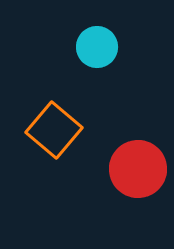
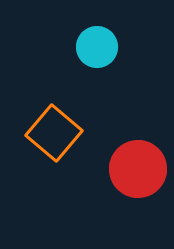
orange square: moved 3 px down
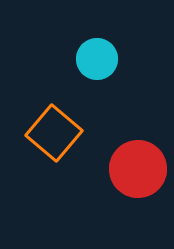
cyan circle: moved 12 px down
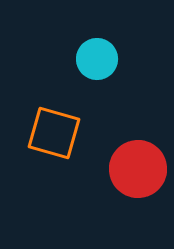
orange square: rotated 24 degrees counterclockwise
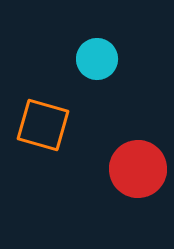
orange square: moved 11 px left, 8 px up
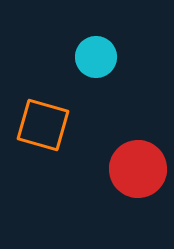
cyan circle: moved 1 px left, 2 px up
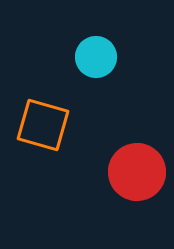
red circle: moved 1 px left, 3 px down
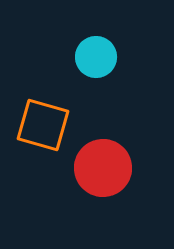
red circle: moved 34 px left, 4 px up
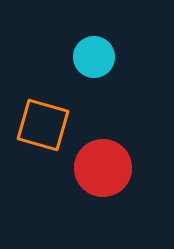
cyan circle: moved 2 px left
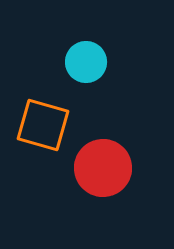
cyan circle: moved 8 px left, 5 px down
